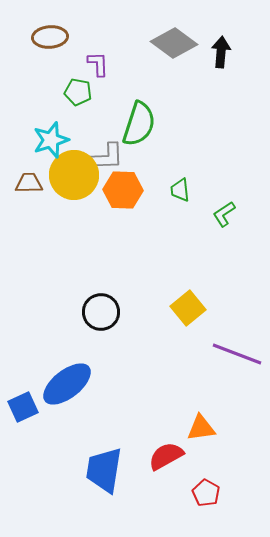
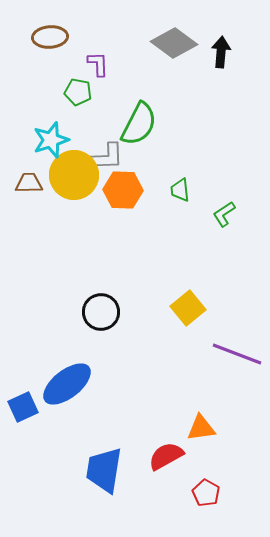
green semicircle: rotated 9 degrees clockwise
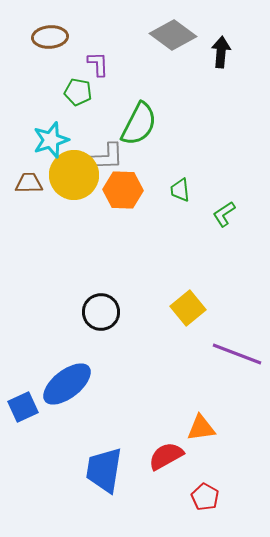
gray diamond: moved 1 px left, 8 px up
red pentagon: moved 1 px left, 4 px down
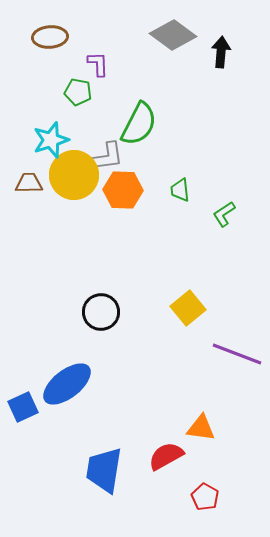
gray L-shape: rotated 6 degrees counterclockwise
orange triangle: rotated 16 degrees clockwise
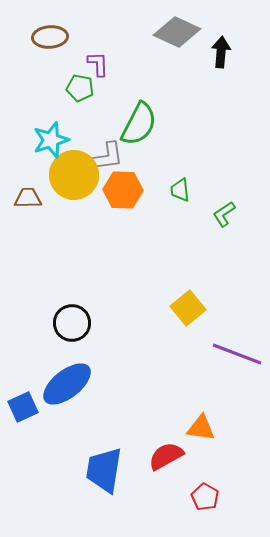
gray diamond: moved 4 px right, 3 px up; rotated 12 degrees counterclockwise
green pentagon: moved 2 px right, 4 px up
brown trapezoid: moved 1 px left, 15 px down
black circle: moved 29 px left, 11 px down
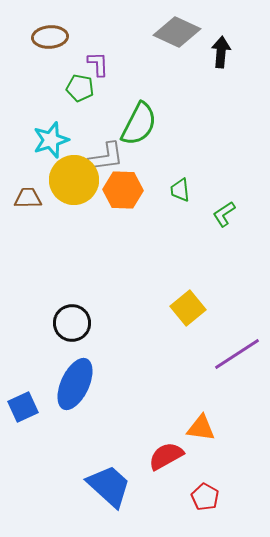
yellow circle: moved 5 px down
purple line: rotated 54 degrees counterclockwise
blue ellipse: moved 8 px right; rotated 27 degrees counterclockwise
blue trapezoid: moved 5 px right, 16 px down; rotated 123 degrees clockwise
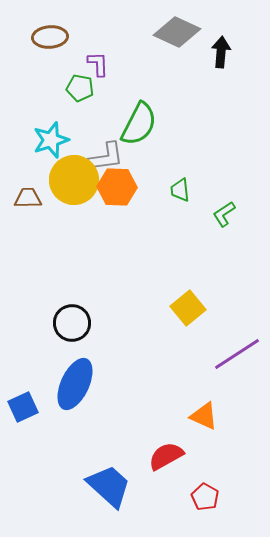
orange hexagon: moved 6 px left, 3 px up
orange triangle: moved 3 px right, 12 px up; rotated 16 degrees clockwise
